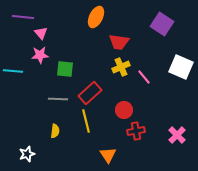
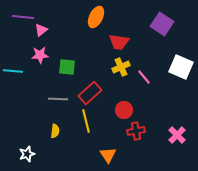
pink triangle: moved 3 px up; rotated 32 degrees clockwise
green square: moved 2 px right, 2 px up
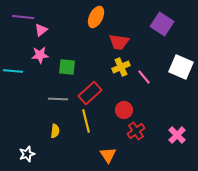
red cross: rotated 24 degrees counterclockwise
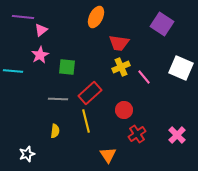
red trapezoid: moved 1 px down
pink star: rotated 24 degrees counterclockwise
white square: moved 1 px down
red cross: moved 1 px right, 3 px down
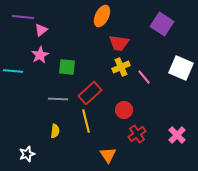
orange ellipse: moved 6 px right, 1 px up
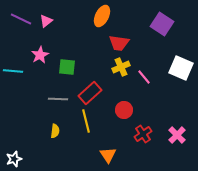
purple line: moved 2 px left, 2 px down; rotated 20 degrees clockwise
pink triangle: moved 5 px right, 9 px up
red cross: moved 6 px right
white star: moved 13 px left, 5 px down
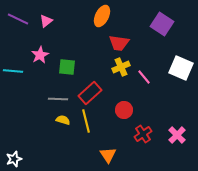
purple line: moved 3 px left
yellow semicircle: moved 8 px right, 11 px up; rotated 80 degrees counterclockwise
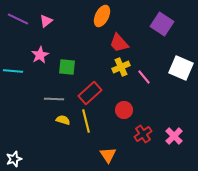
red trapezoid: rotated 40 degrees clockwise
gray line: moved 4 px left
pink cross: moved 3 px left, 1 px down
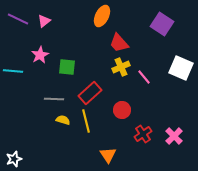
pink triangle: moved 2 px left
red circle: moved 2 px left
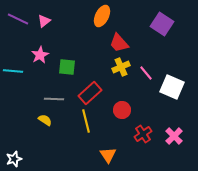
white square: moved 9 px left, 19 px down
pink line: moved 2 px right, 4 px up
yellow semicircle: moved 18 px left; rotated 16 degrees clockwise
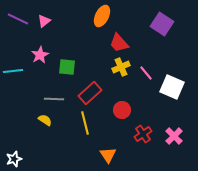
cyan line: rotated 12 degrees counterclockwise
yellow line: moved 1 px left, 2 px down
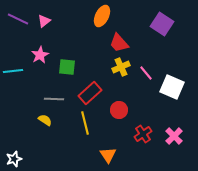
red circle: moved 3 px left
